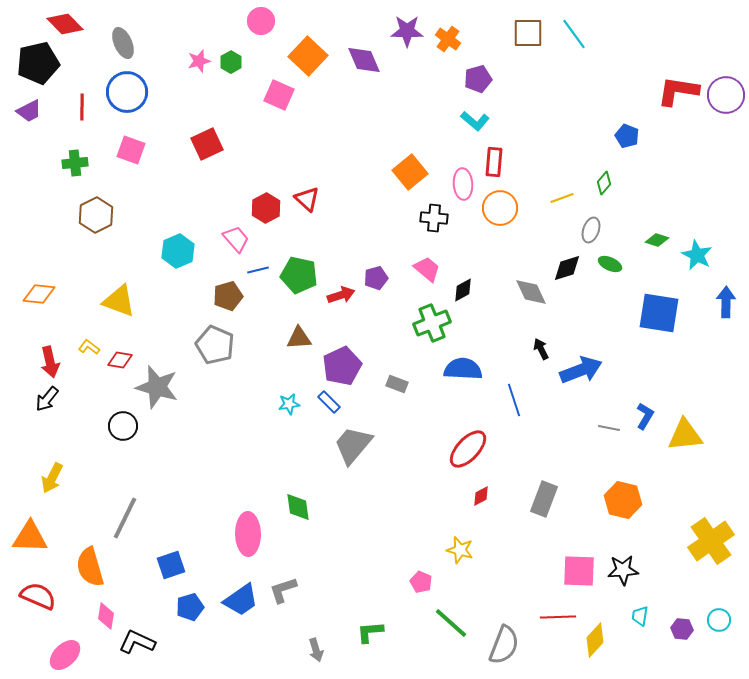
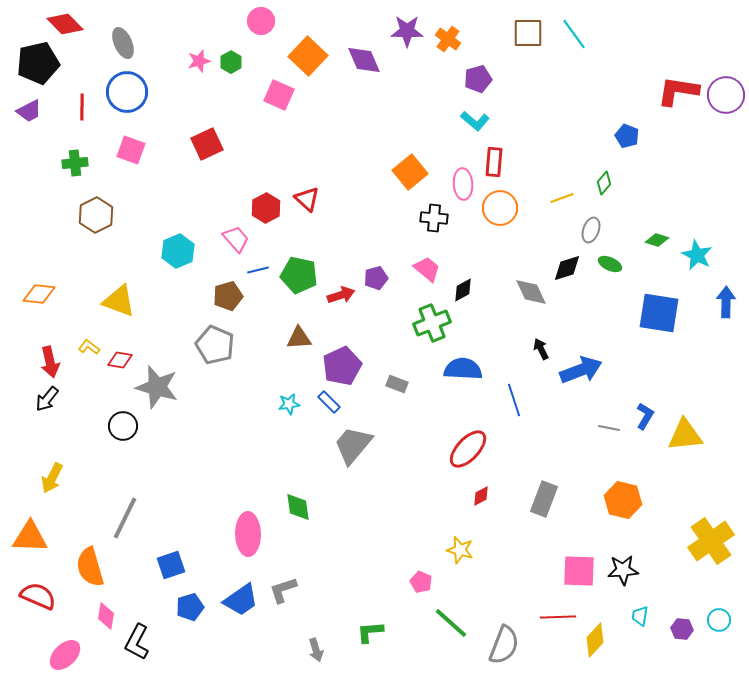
black L-shape at (137, 642): rotated 87 degrees counterclockwise
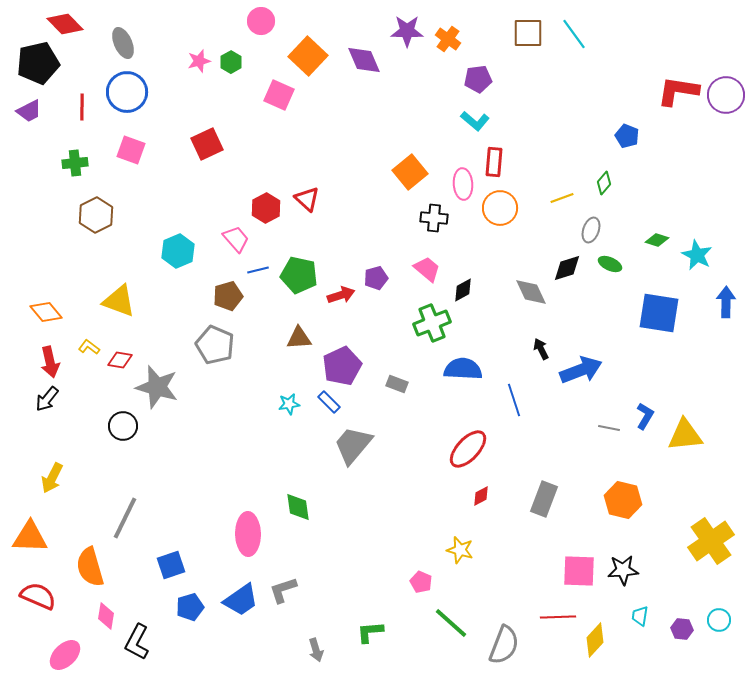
purple pentagon at (478, 79): rotated 8 degrees clockwise
orange diamond at (39, 294): moved 7 px right, 18 px down; rotated 44 degrees clockwise
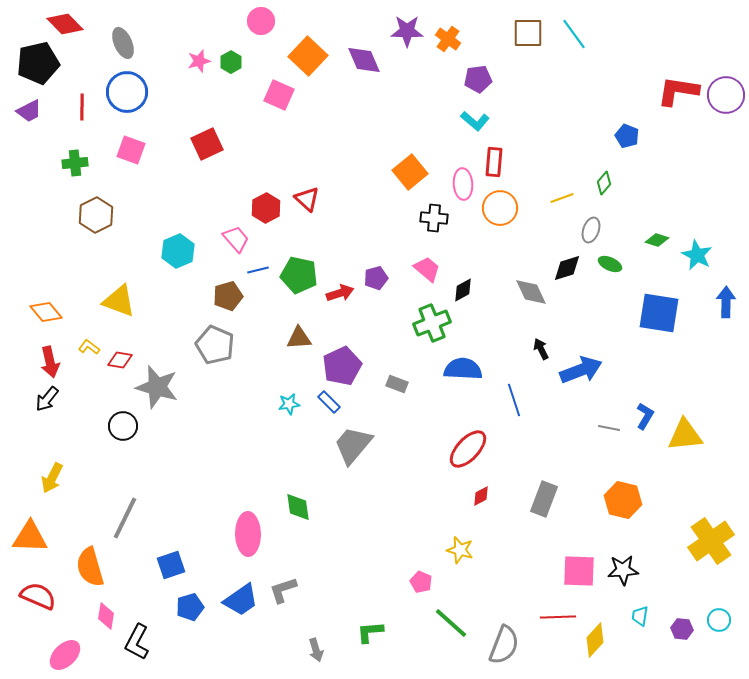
red arrow at (341, 295): moved 1 px left, 2 px up
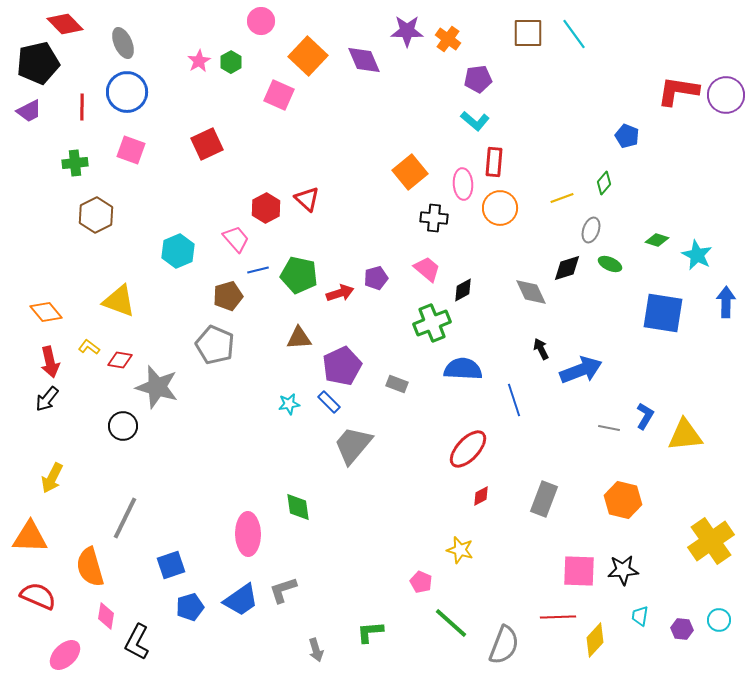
pink star at (199, 61): rotated 15 degrees counterclockwise
blue square at (659, 313): moved 4 px right
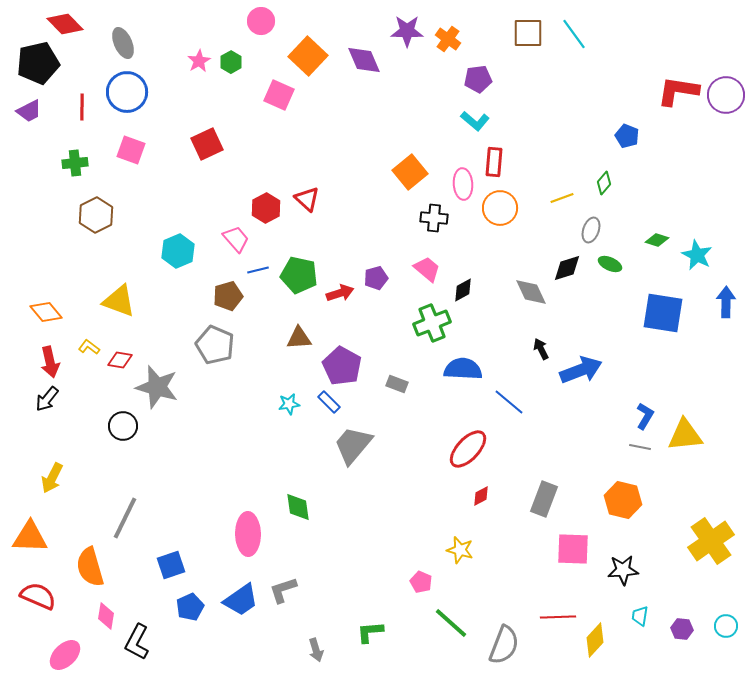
purple pentagon at (342, 366): rotated 18 degrees counterclockwise
blue line at (514, 400): moved 5 px left, 2 px down; rotated 32 degrees counterclockwise
gray line at (609, 428): moved 31 px right, 19 px down
pink square at (579, 571): moved 6 px left, 22 px up
blue pentagon at (190, 607): rotated 8 degrees counterclockwise
cyan circle at (719, 620): moved 7 px right, 6 px down
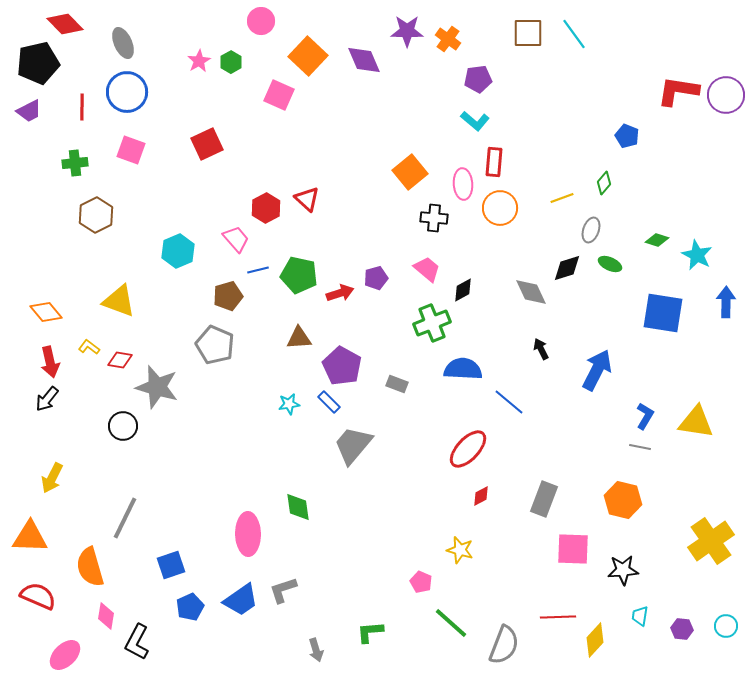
blue arrow at (581, 370): moved 16 px right; rotated 42 degrees counterclockwise
yellow triangle at (685, 435): moved 11 px right, 13 px up; rotated 15 degrees clockwise
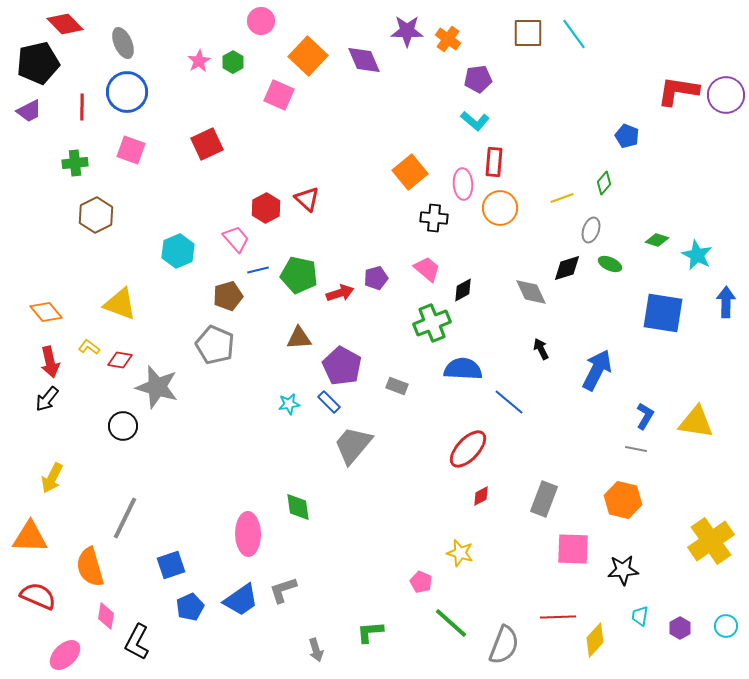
green hexagon at (231, 62): moved 2 px right
yellow triangle at (119, 301): moved 1 px right, 3 px down
gray rectangle at (397, 384): moved 2 px down
gray line at (640, 447): moved 4 px left, 2 px down
yellow star at (460, 550): moved 3 px down
purple hexagon at (682, 629): moved 2 px left, 1 px up; rotated 25 degrees clockwise
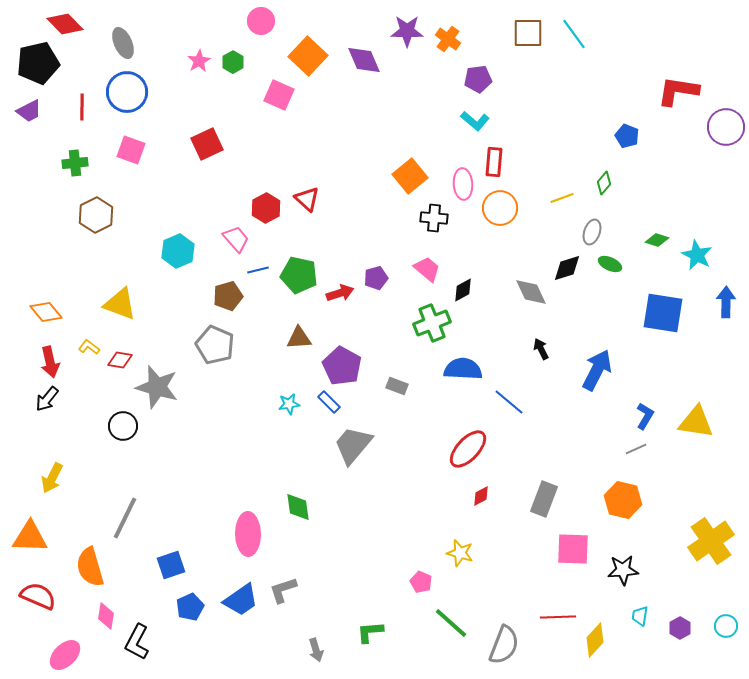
purple circle at (726, 95): moved 32 px down
orange square at (410, 172): moved 4 px down
gray ellipse at (591, 230): moved 1 px right, 2 px down
gray line at (636, 449): rotated 35 degrees counterclockwise
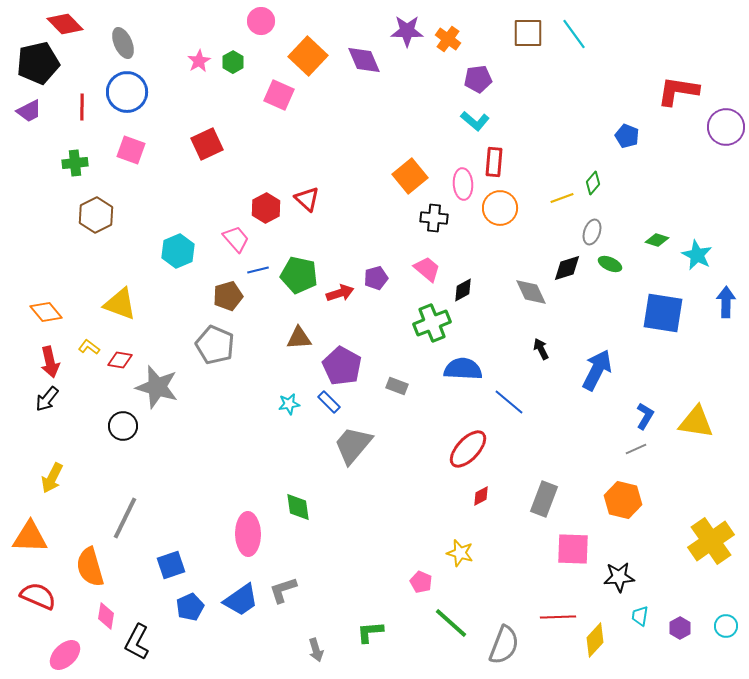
green diamond at (604, 183): moved 11 px left
black star at (623, 570): moved 4 px left, 7 px down
